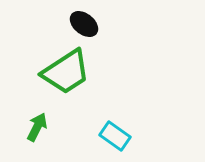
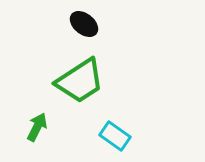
green trapezoid: moved 14 px right, 9 px down
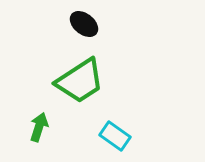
green arrow: moved 2 px right; rotated 8 degrees counterclockwise
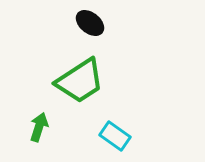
black ellipse: moved 6 px right, 1 px up
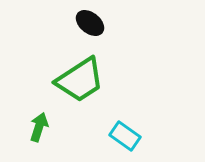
green trapezoid: moved 1 px up
cyan rectangle: moved 10 px right
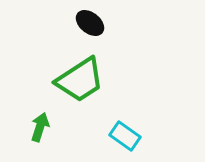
green arrow: moved 1 px right
